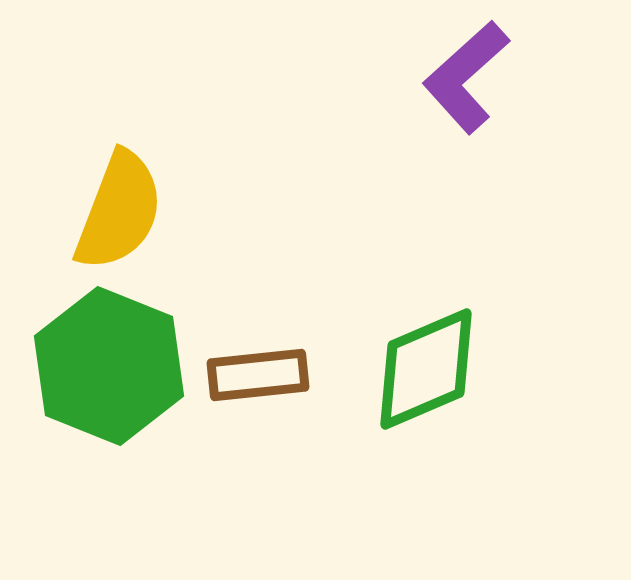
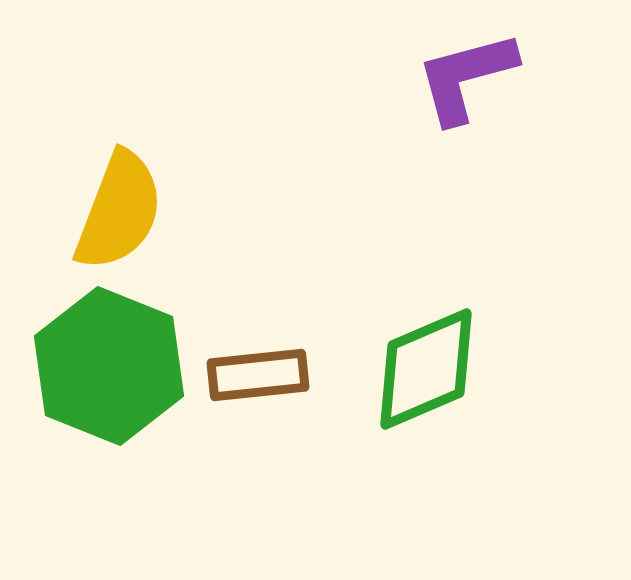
purple L-shape: rotated 27 degrees clockwise
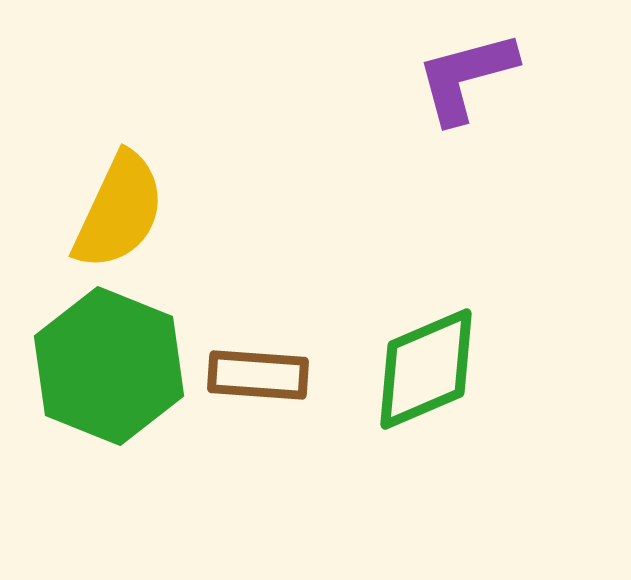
yellow semicircle: rotated 4 degrees clockwise
brown rectangle: rotated 10 degrees clockwise
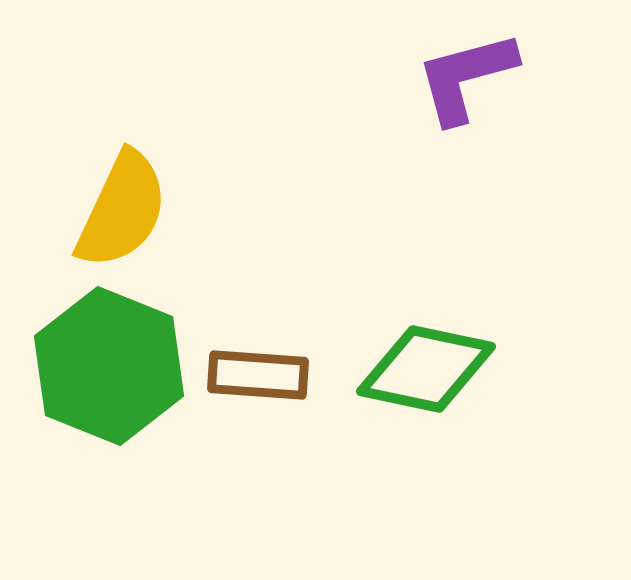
yellow semicircle: moved 3 px right, 1 px up
green diamond: rotated 35 degrees clockwise
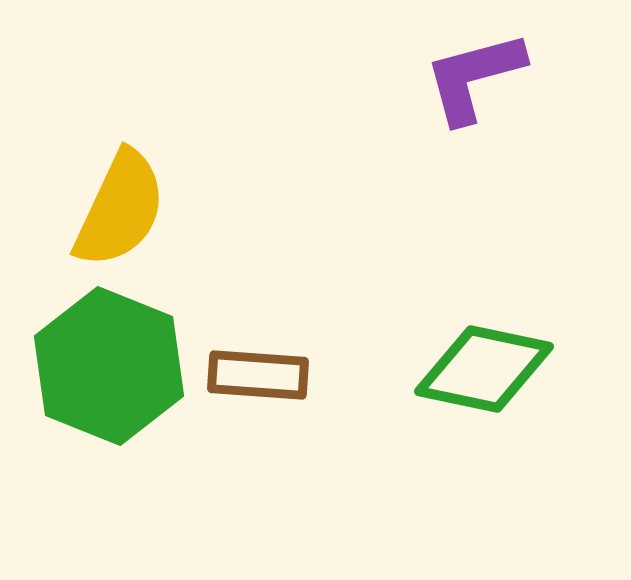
purple L-shape: moved 8 px right
yellow semicircle: moved 2 px left, 1 px up
green diamond: moved 58 px right
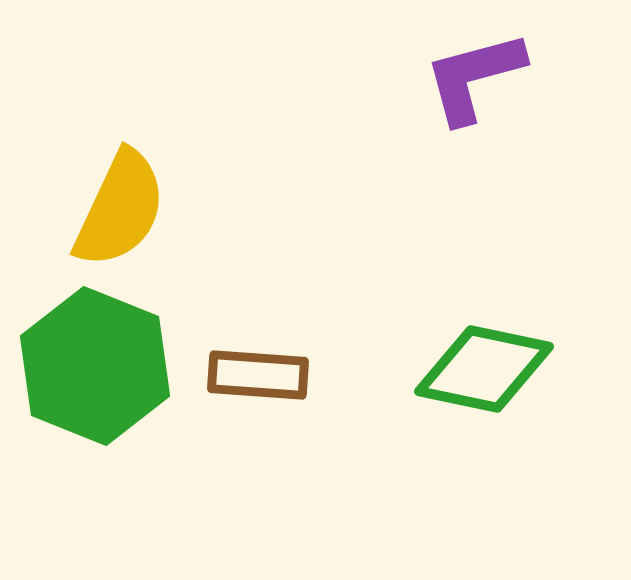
green hexagon: moved 14 px left
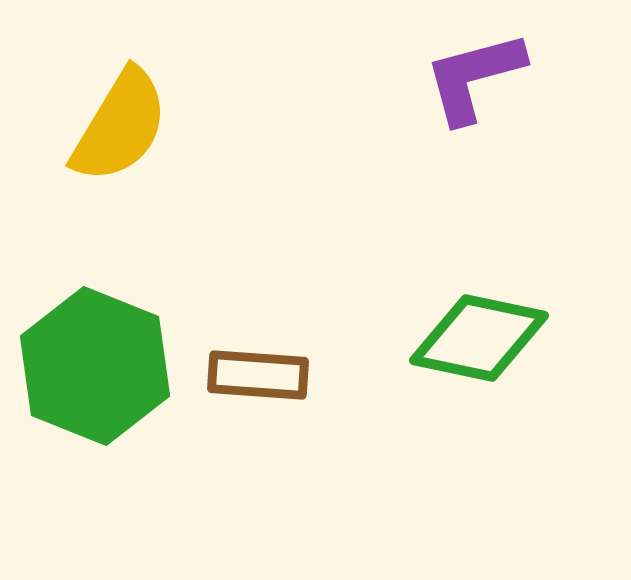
yellow semicircle: moved 83 px up; rotated 6 degrees clockwise
green diamond: moved 5 px left, 31 px up
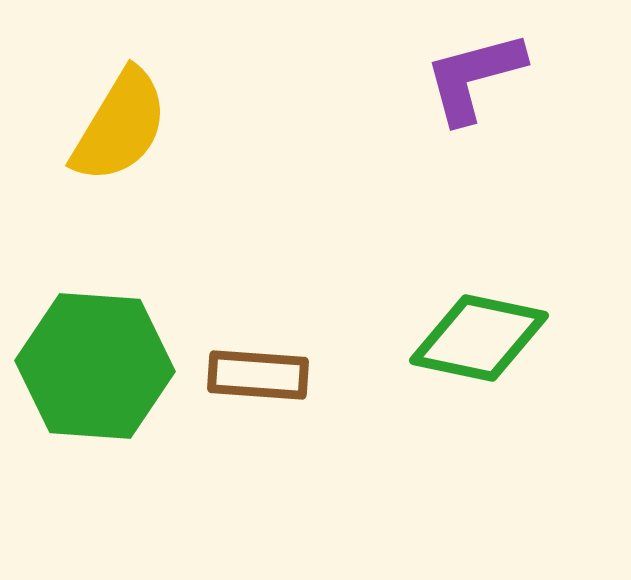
green hexagon: rotated 18 degrees counterclockwise
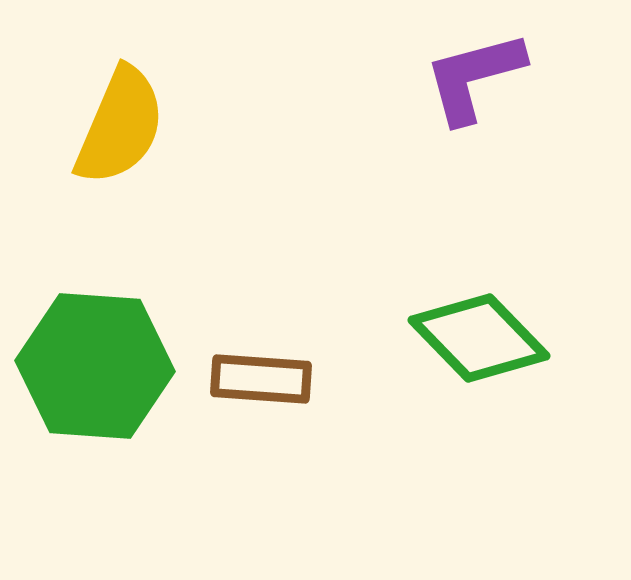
yellow semicircle: rotated 8 degrees counterclockwise
green diamond: rotated 34 degrees clockwise
brown rectangle: moved 3 px right, 4 px down
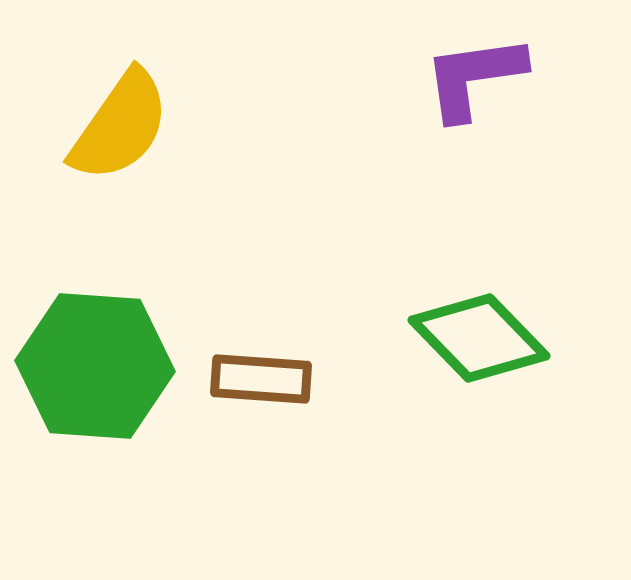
purple L-shape: rotated 7 degrees clockwise
yellow semicircle: rotated 12 degrees clockwise
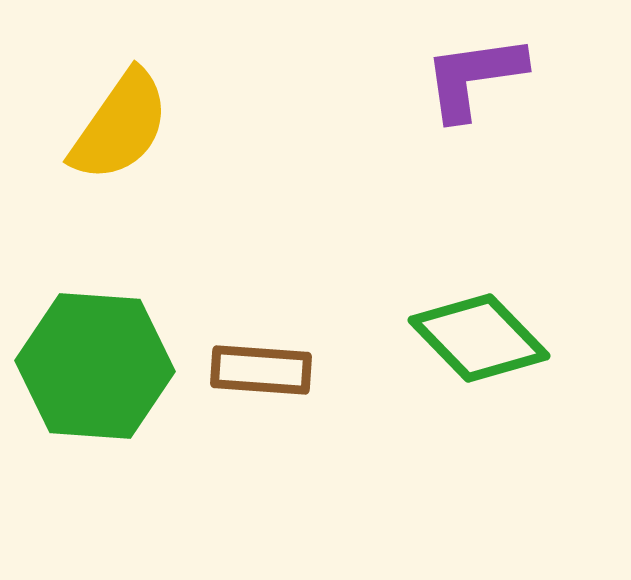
brown rectangle: moved 9 px up
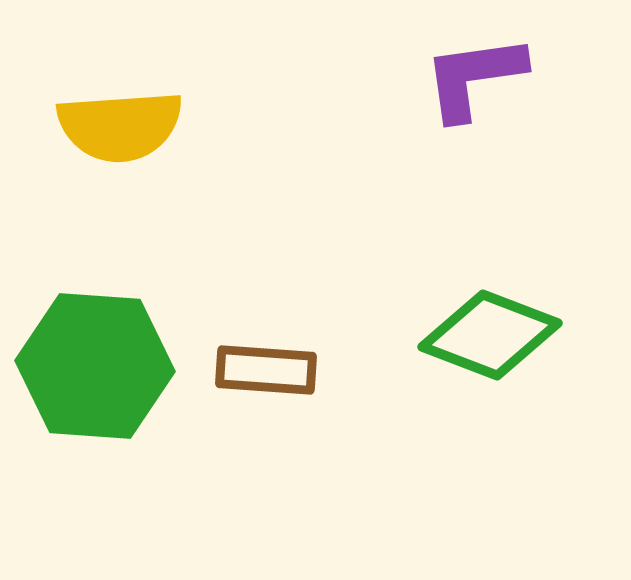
yellow semicircle: rotated 51 degrees clockwise
green diamond: moved 11 px right, 3 px up; rotated 25 degrees counterclockwise
brown rectangle: moved 5 px right
